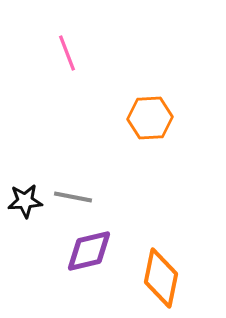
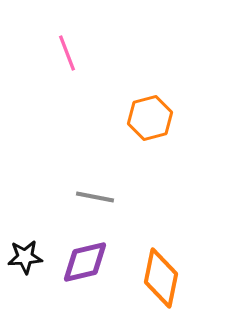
orange hexagon: rotated 12 degrees counterclockwise
gray line: moved 22 px right
black star: moved 56 px down
purple diamond: moved 4 px left, 11 px down
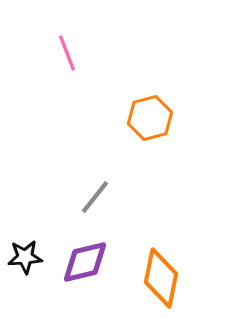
gray line: rotated 63 degrees counterclockwise
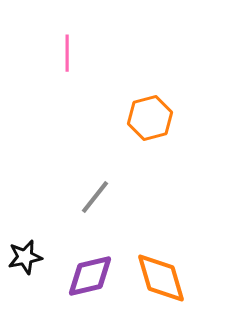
pink line: rotated 21 degrees clockwise
black star: rotated 8 degrees counterclockwise
purple diamond: moved 5 px right, 14 px down
orange diamond: rotated 28 degrees counterclockwise
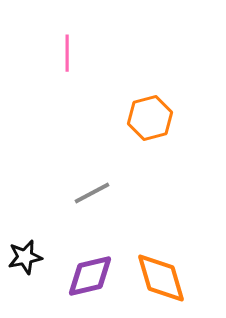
gray line: moved 3 px left, 4 px up; rotated 24 degrees clockwise
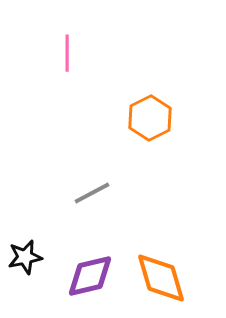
orange hexagon: rotated 12 degrees counterclockwise
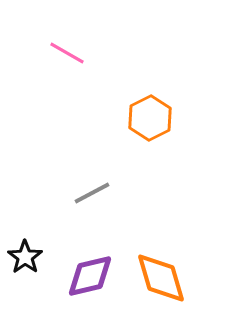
pink line: rotated 60 degrees counterclockwise
black star: rotated 24 degrees counterclockwise
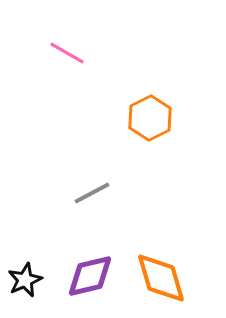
black star: moved 23 px down; rotated 12 degrees clockwise
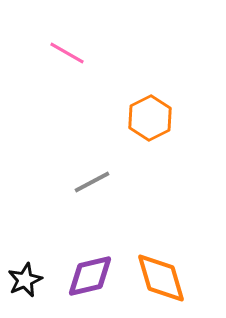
gray line: moved 11 px up
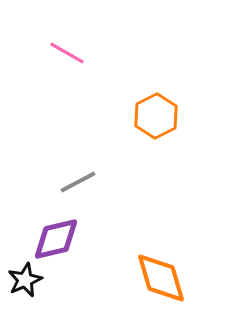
orange hexagon: moved 6 px right, 2 px up
gray line: moved 14 px left
purple diamond: moved 34 px left, 37 px up
